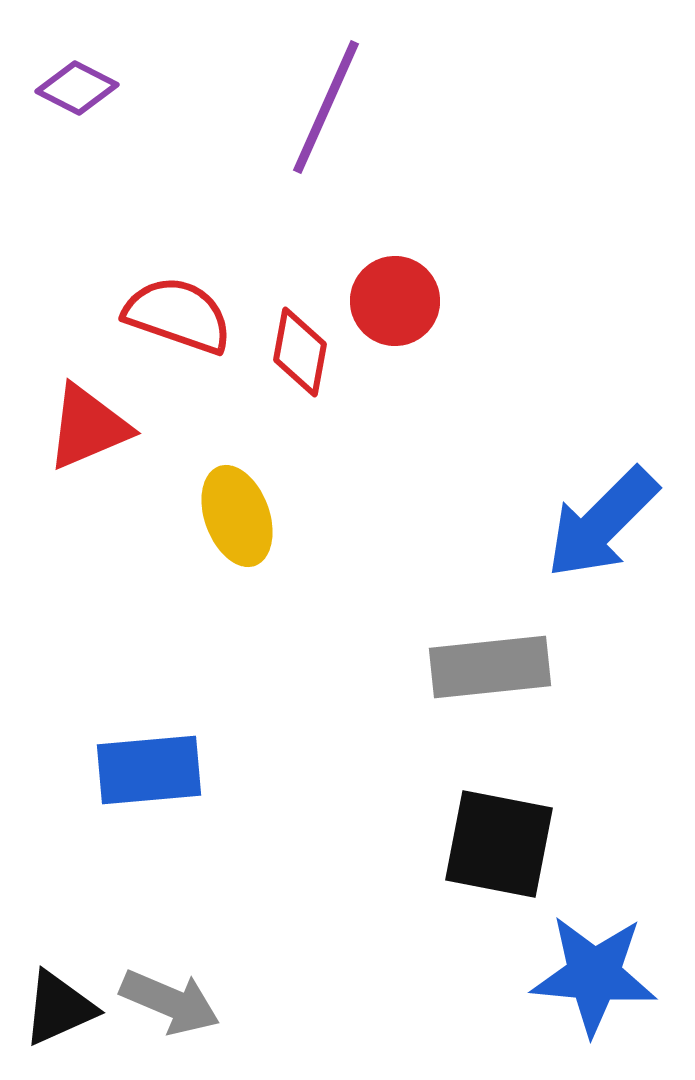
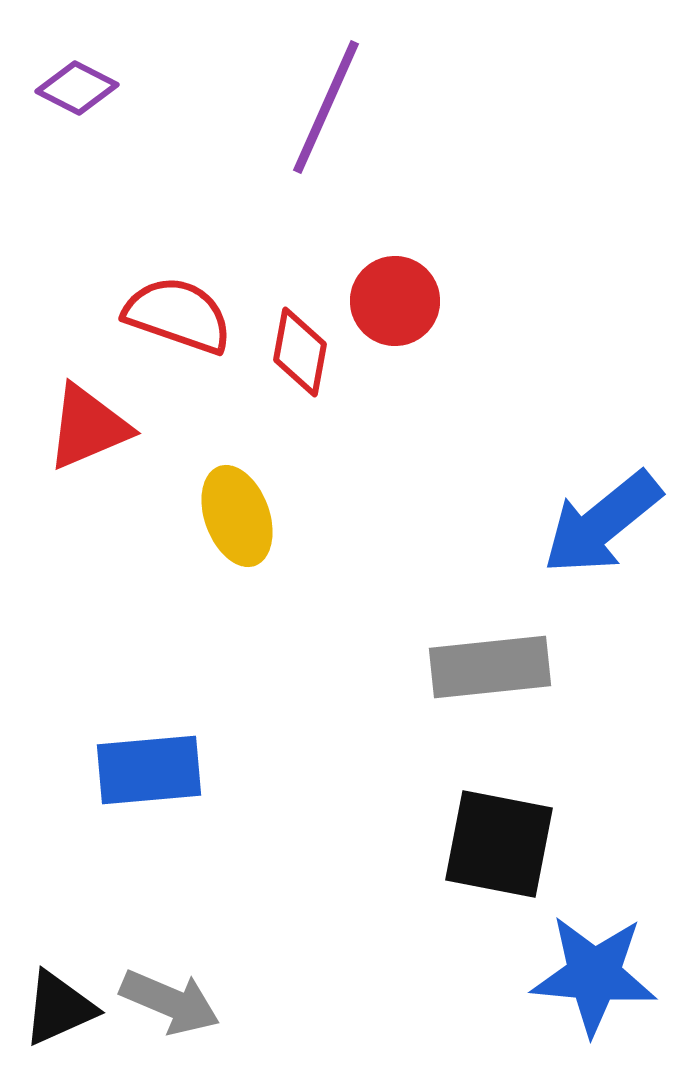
blue arrow: rotated 6 degrees clockwise
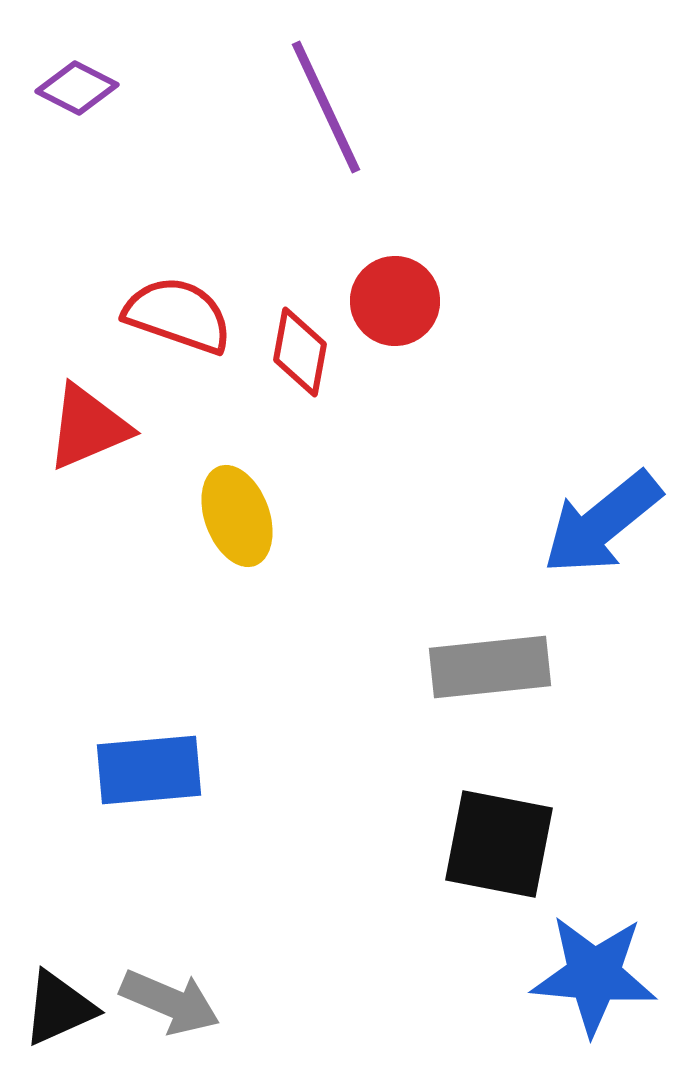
purple line: rotated 49 degrees counterclockwise
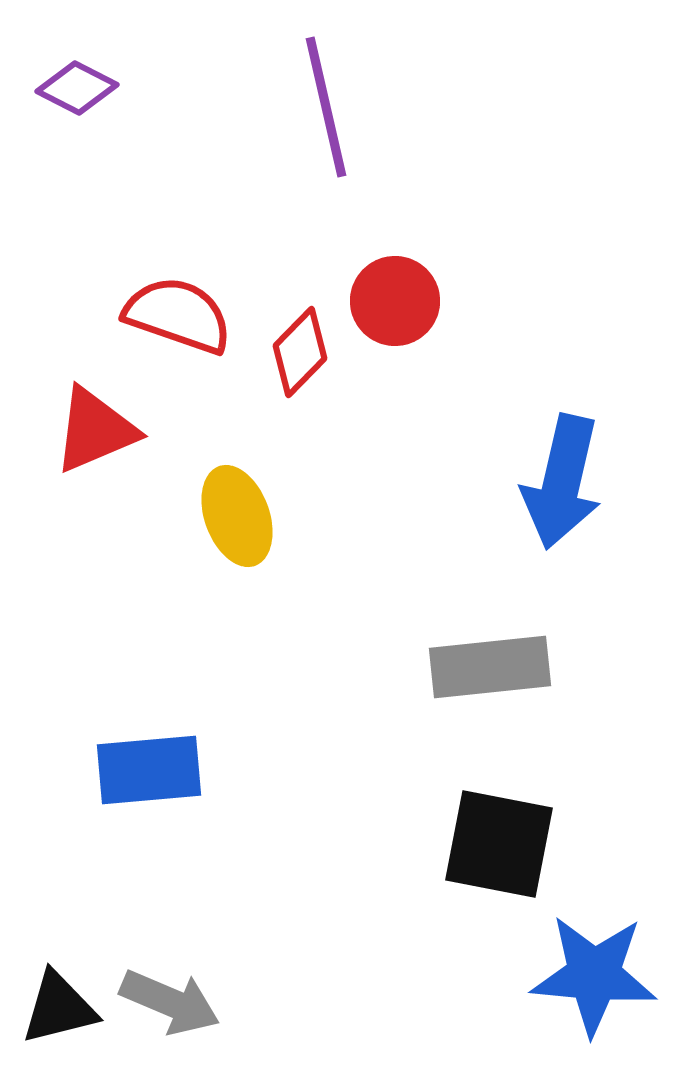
purple line: rotated 12 degrees clockwise
red diamond: rotated 34 degrees clockwise
red triangle: moved 7 px right, 3 px down
blue arrow: moved 40 px left, 41 px up; rotated 38 degrees counterclockwise
black triangle: rotated 10 degrees clockwise
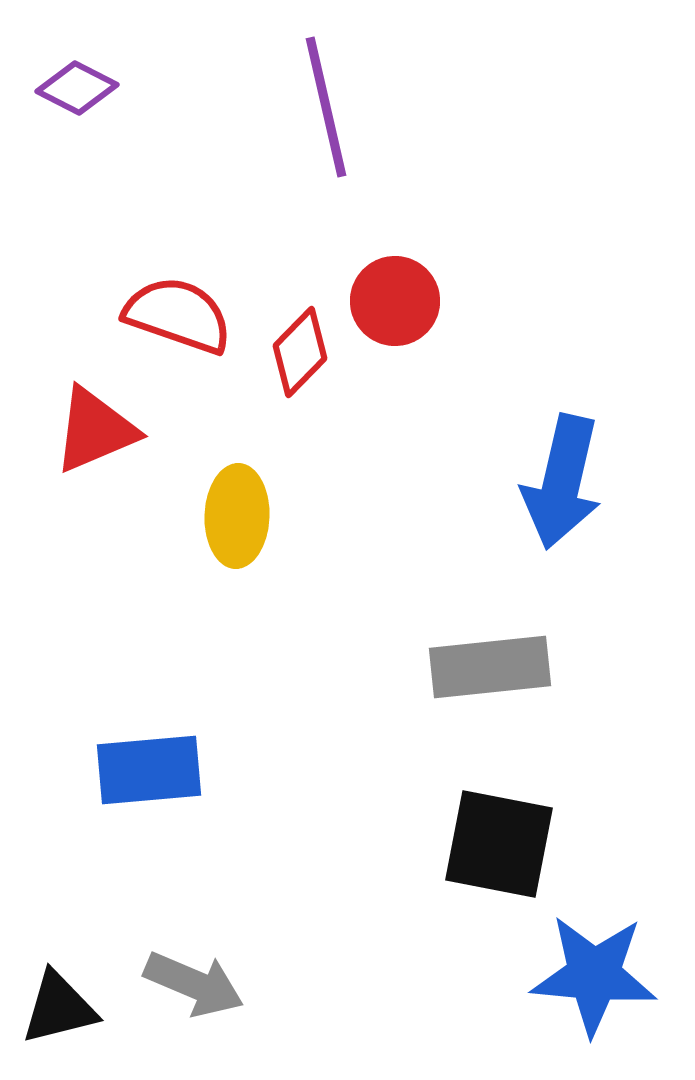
yellow ellipse: rotated 22 degrees clockwise
gray arrow: moved 24 px right, 18 px up
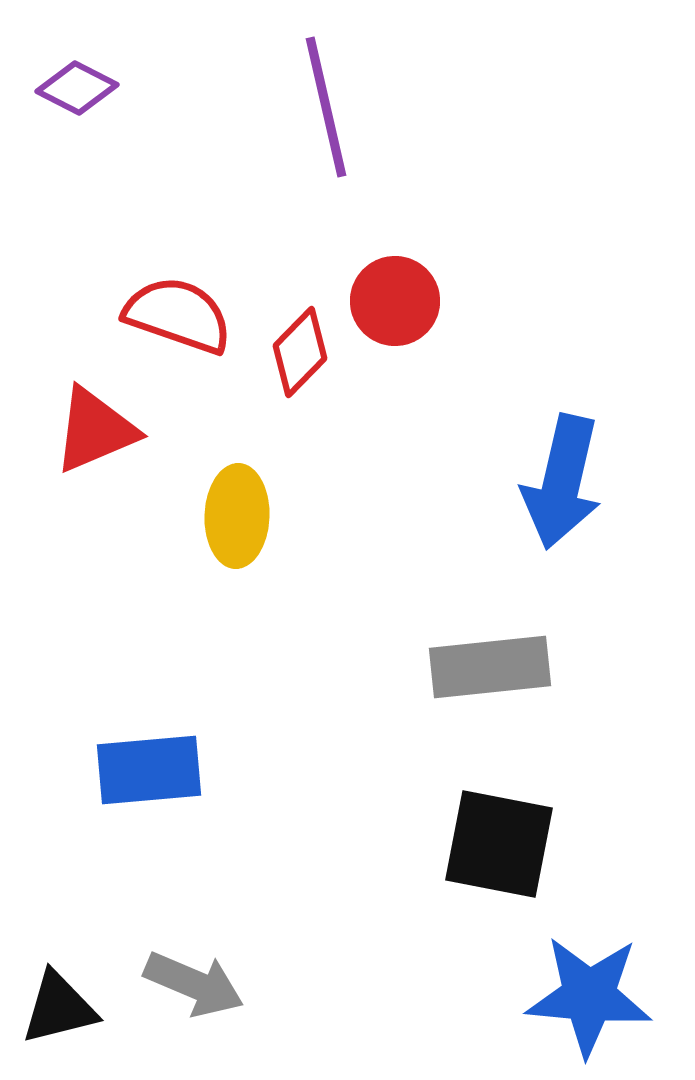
blue star: moved 5 px left, 21 px down
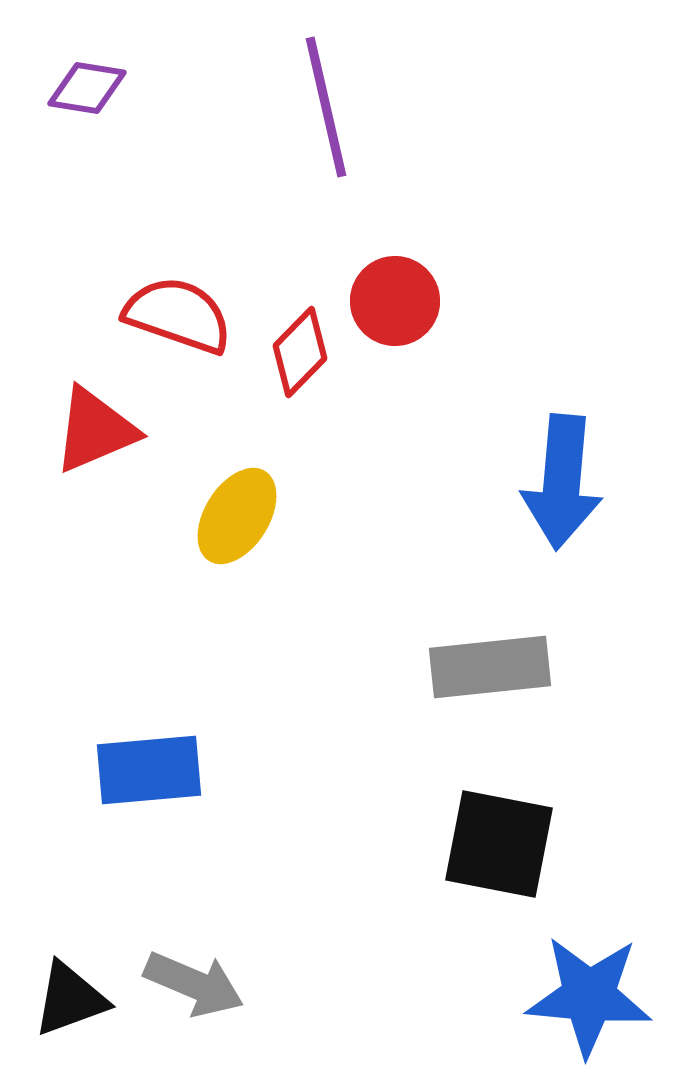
purple diamond: moved 10 px right; rotated 18 degrees counterclockwise
blue arrow: rotated 8 degrees counterclockwise
yellow ellipse: rotated 30 degrees clockwise
black triangle: moved 11 px right, 9 px up; rotated 6 degrees counterclockwise
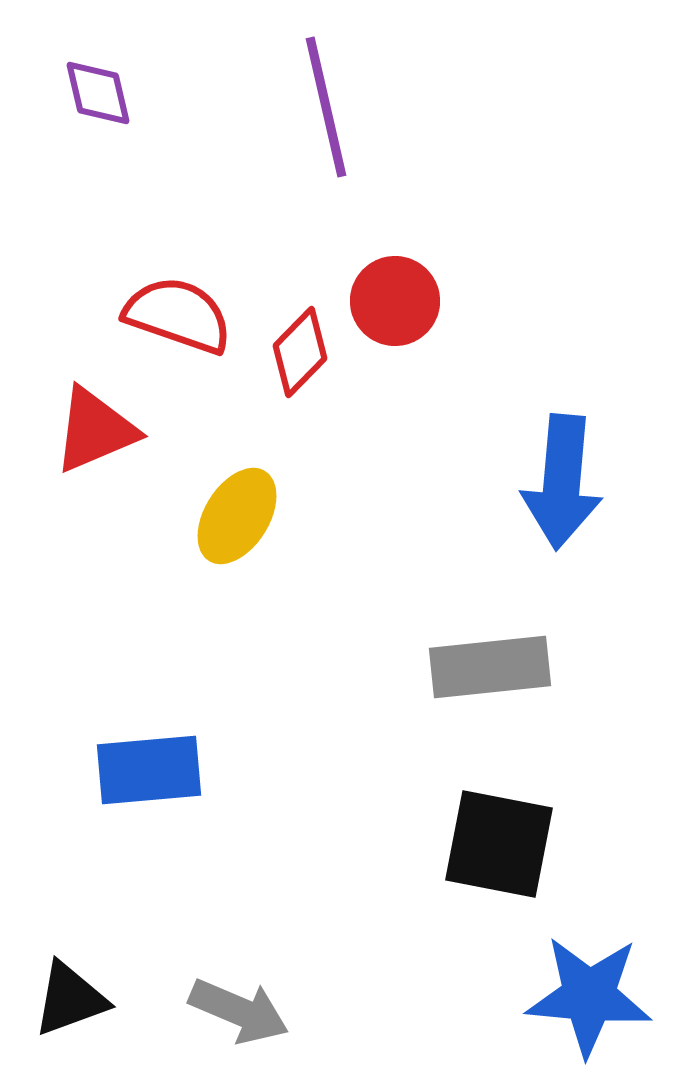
purple diamond: moved 11 px right, 5 px down; rotated 68 degrees clockwise
gray arrow: moved 45 px right, 27 px down
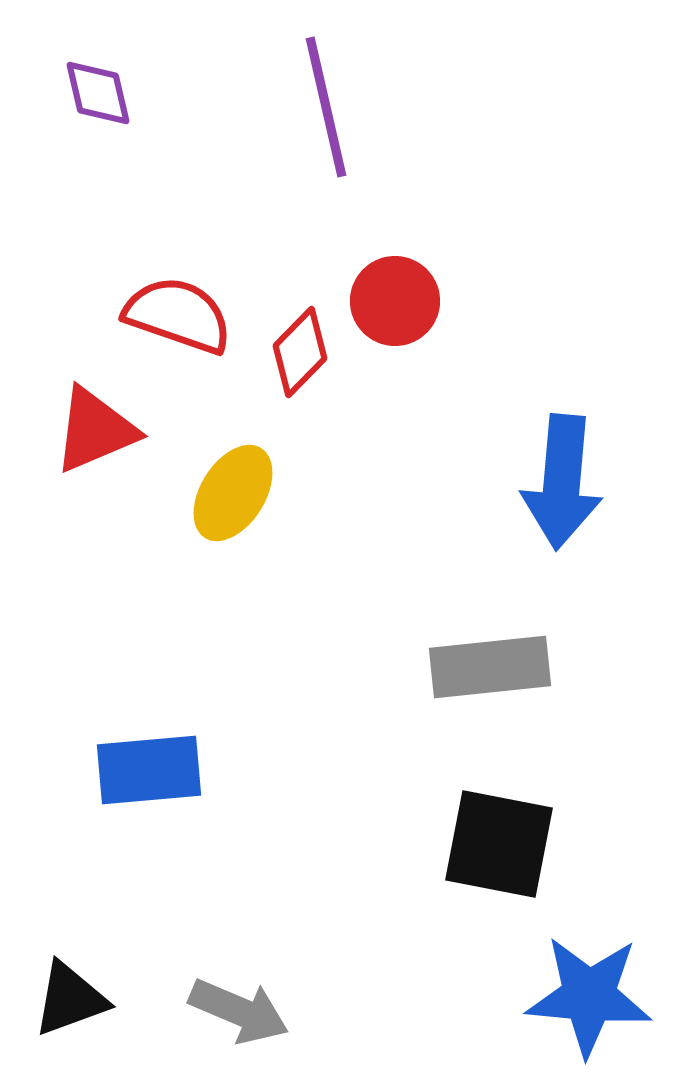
yellow ellipse: moved 4 px left, 23 px up
